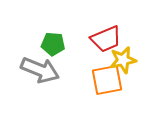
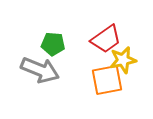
red trapezoid: rotated 12 degrees counterclockwise
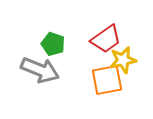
green pentagon: rotated 15 degrees clockwise
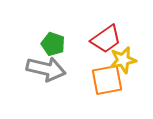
gray arrow: moved 6 px right, 1 px up; rotated 9 degrees counterclockwise
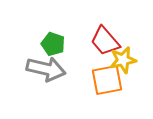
red trapezoid: moved 1 px left, 2 px down; rotated 84 degrees clockwise
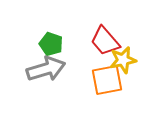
green pentagon: moved 2 px left
gray arrow: rotated 30 degrees counterclockwise
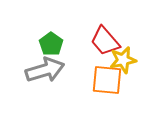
green pentagon: rotated 15 degrees clockwise
gray arrow: moved 1 px left, 1 px down
orange square: rotated 16 degrees clockwise
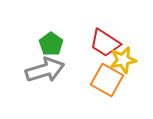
red trapezoid: moved 2 px down; rotated 16 degrees counterclockwise
orange square: rotated 24 degrees clockwise
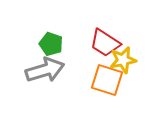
green pentagon: rotated 15 degrees counterclockwise
orange square: rotated 12 degrees counterclockwise
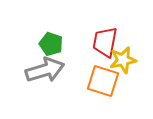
red trapezoid: moved 1 px up; rotated 68 degrees clockwise
orange square: moved 4 px left, 1 px down
